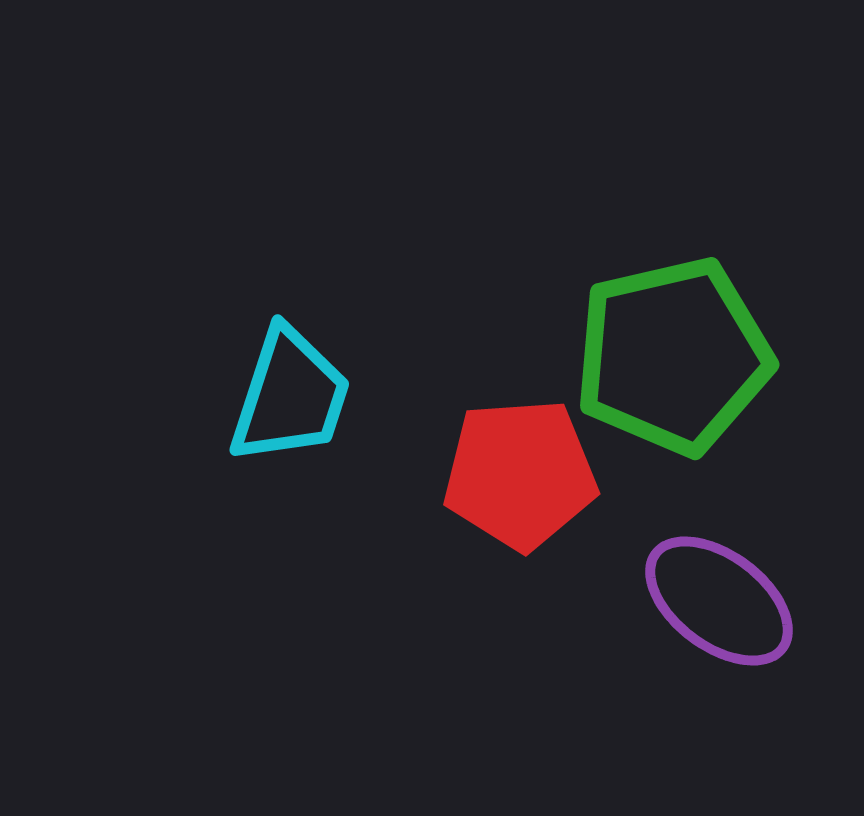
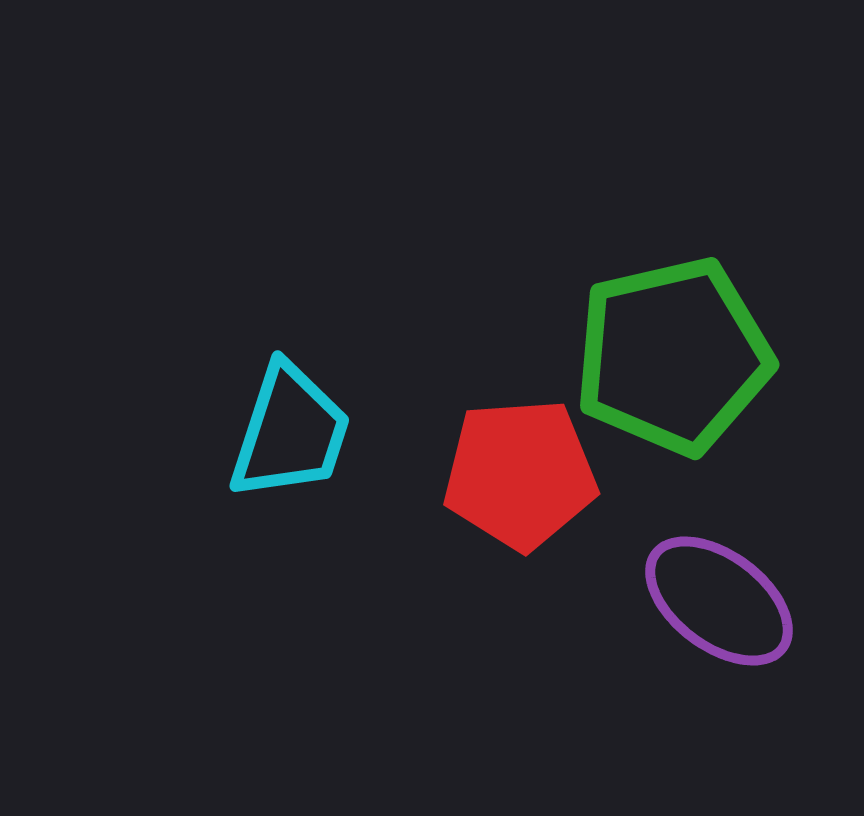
cyan trapezoid: moved 36 px down
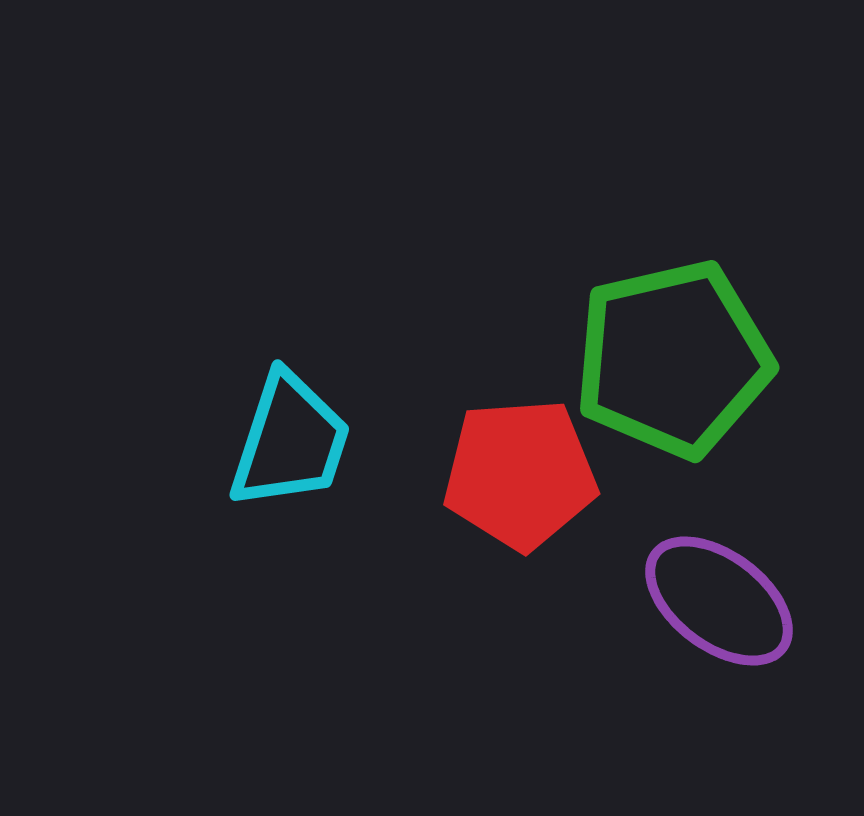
green pentagon: moved 3 px down
cyan trapezoid: moved 9 px down
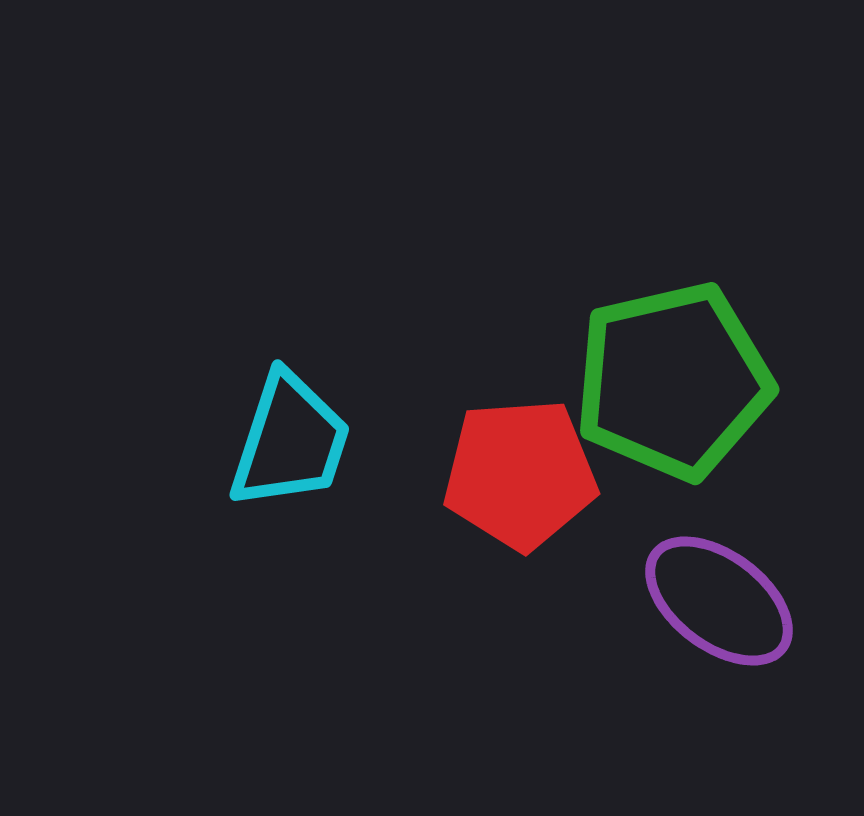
green pentagon: moved 22 px down
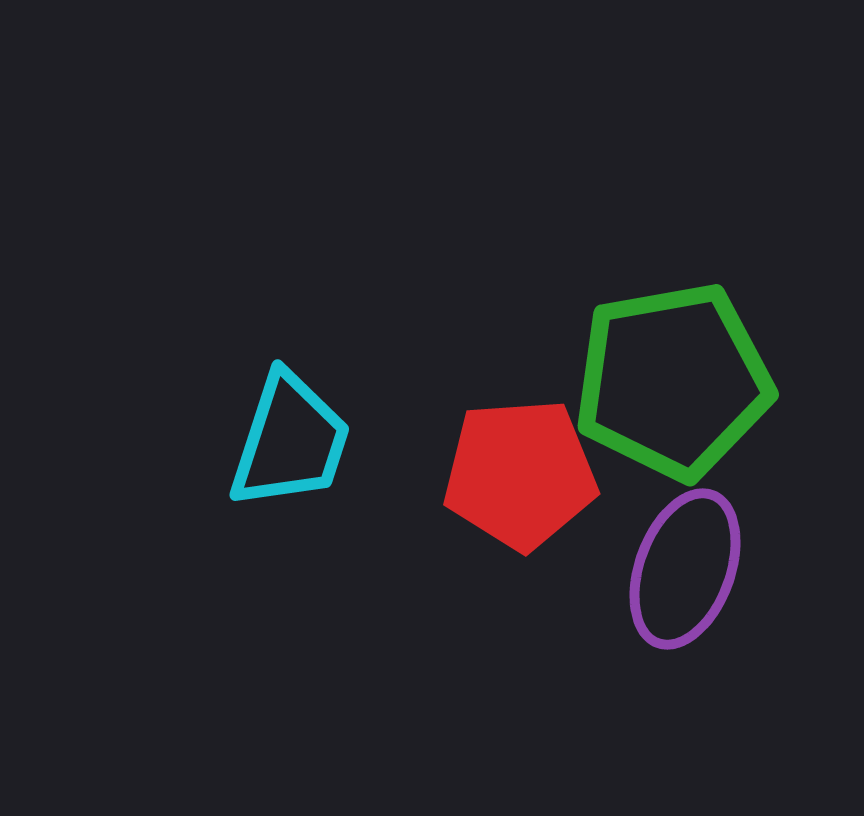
green pentagon: rotated 3 degrees clockwise
purple ellipse: moved 34 px left, 32 px up; rotated 73 degrees clockwise
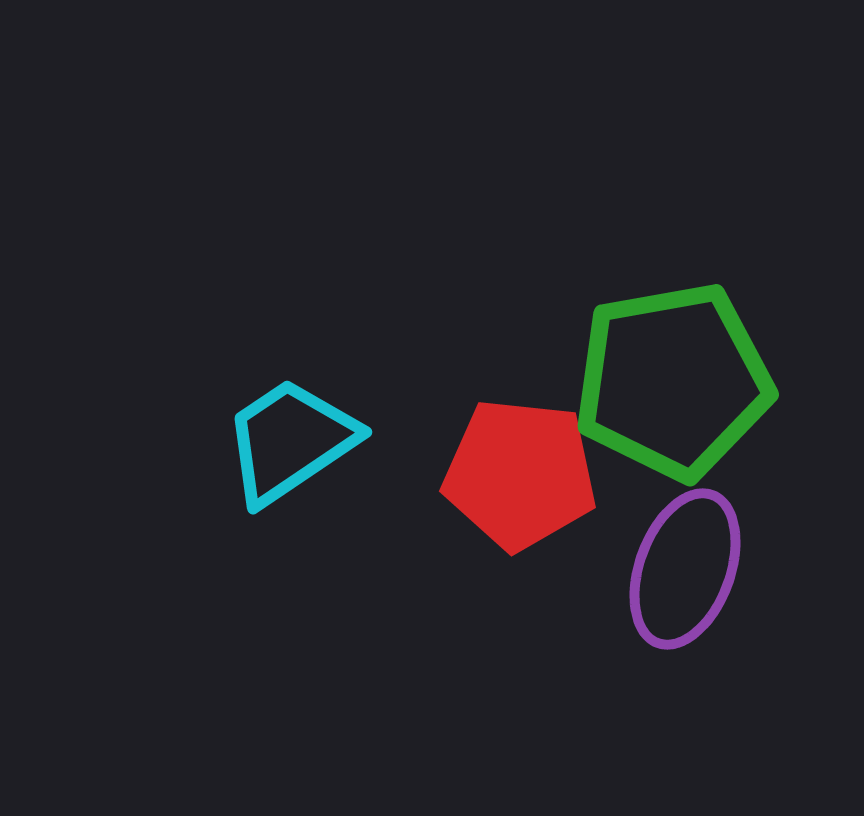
cyan trapezoid: rotated 142 degrees counterclockwise
red pentagon: rotated 10 degrees clockwise
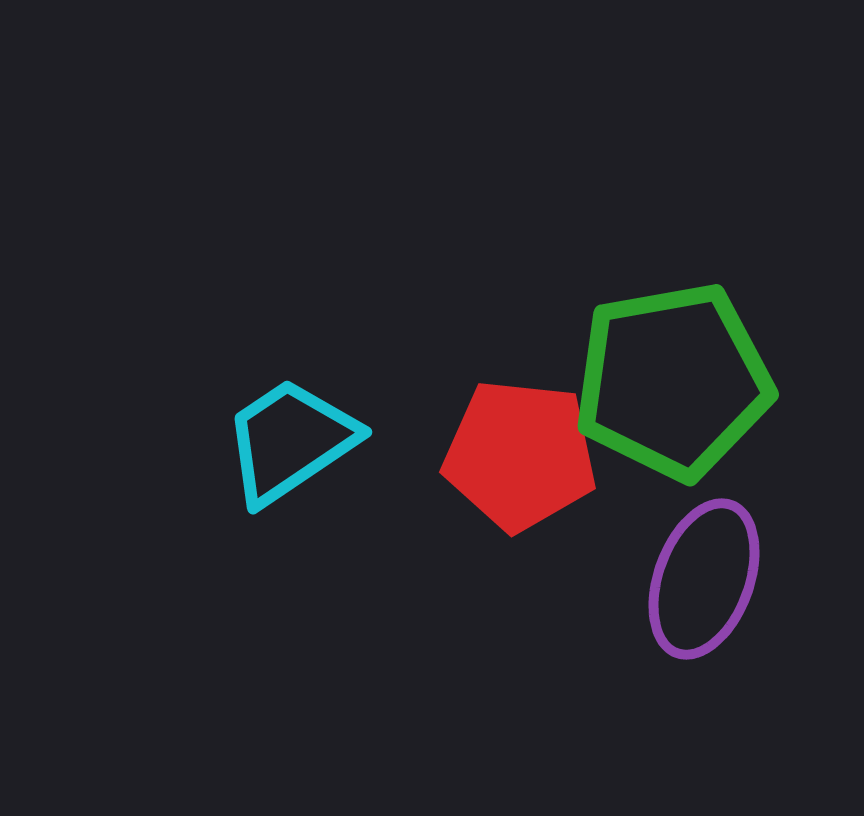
red pentagon: moved 19 px up
purple ellipse: moved 19 px right, 10 px down
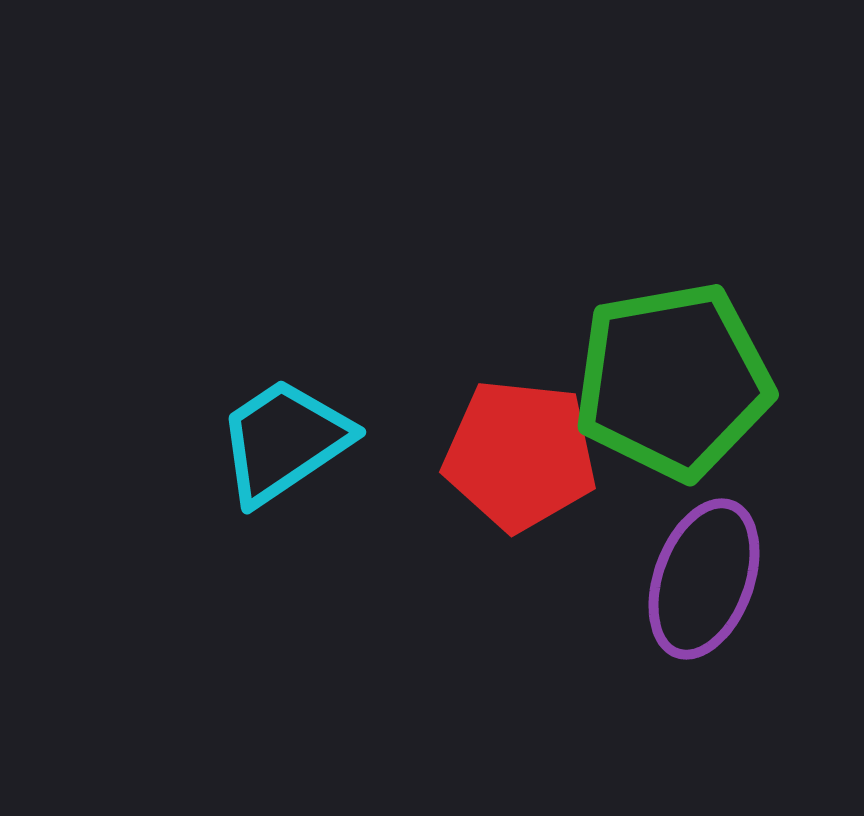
cyan trapezoid: moved 6 px left
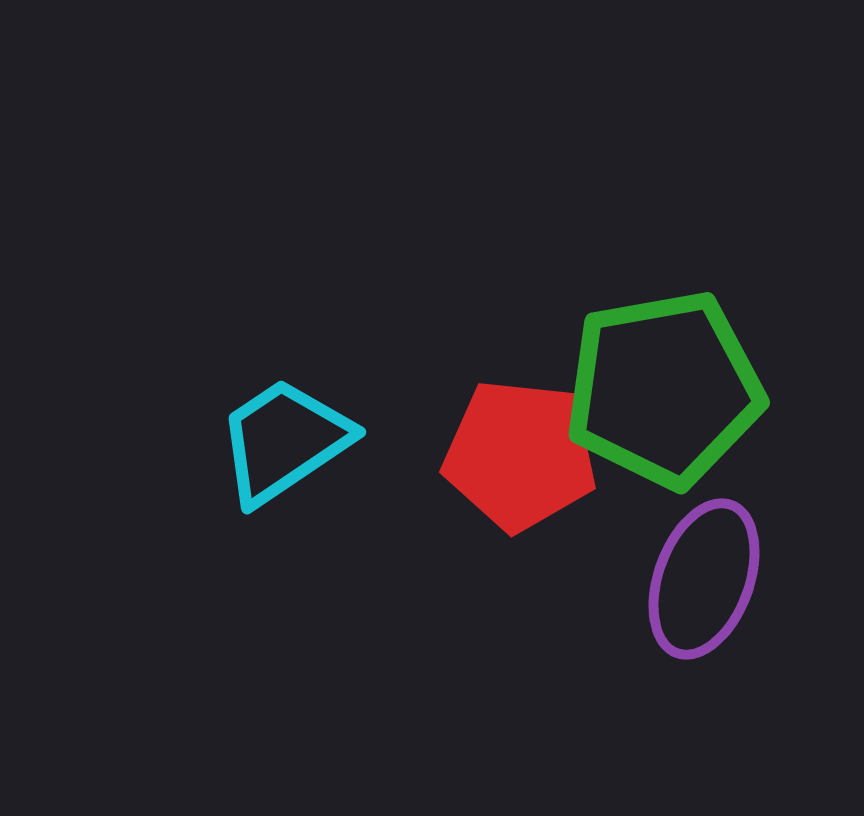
green pentagon: moved 9 px left, 8 px down
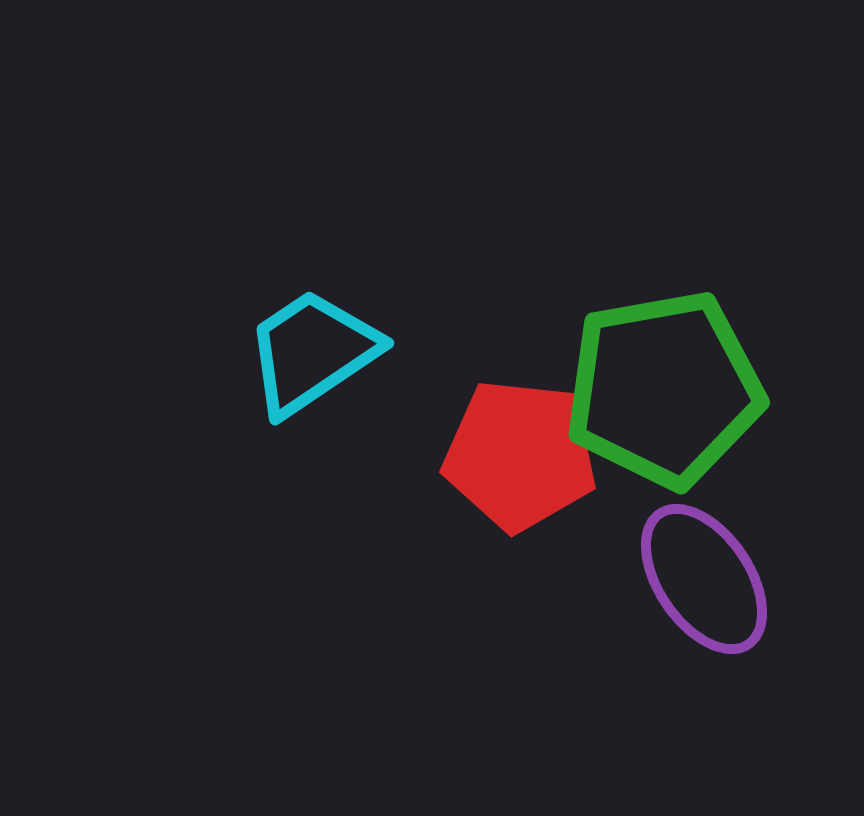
cyan trapezoid: moved 28 px right, 89 px up
purple ellipse: rotated 54 degrees counterclockwise
